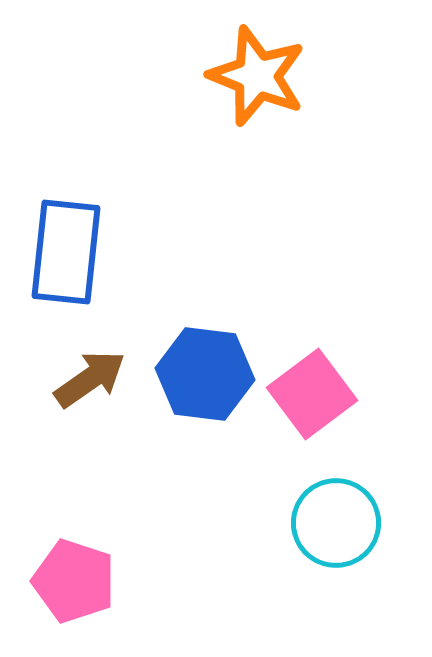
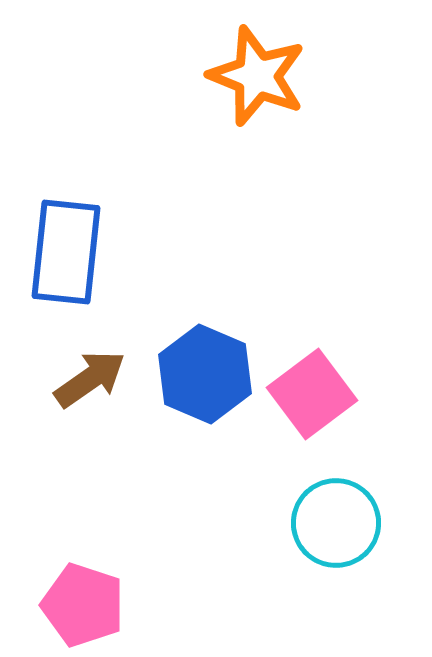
blue hexagon: rotated 16 degrees clockwise
pink pentagon: moved 9 px right, 24 px down
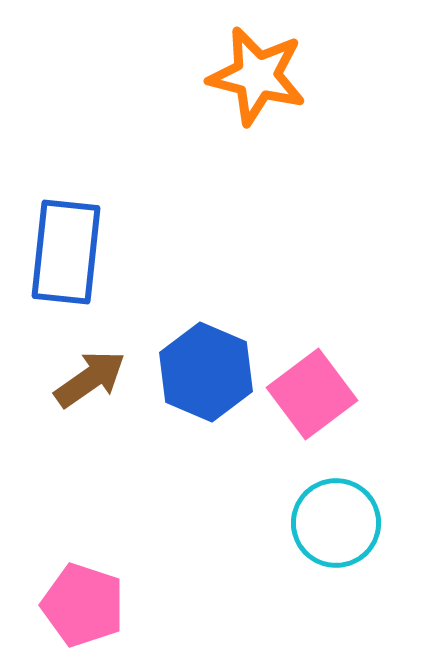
orange star: rotated 8 degrees counterclockwise
blue hexagon: moved 1 px right, 2 px up
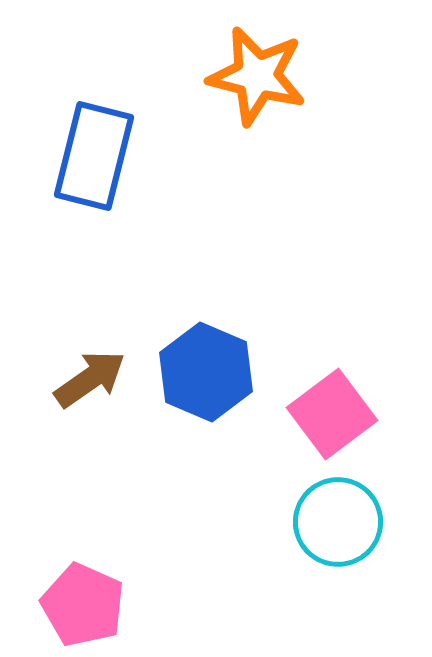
blue rectangle: moved 28 px right, 96 px up; rotated 8 degrees clockwise
pink square: moved 20 px right, 20 px down
cyan circle: moved 2 px right, 1 px up
pink pentagon: rotated 6 degrees clockwise
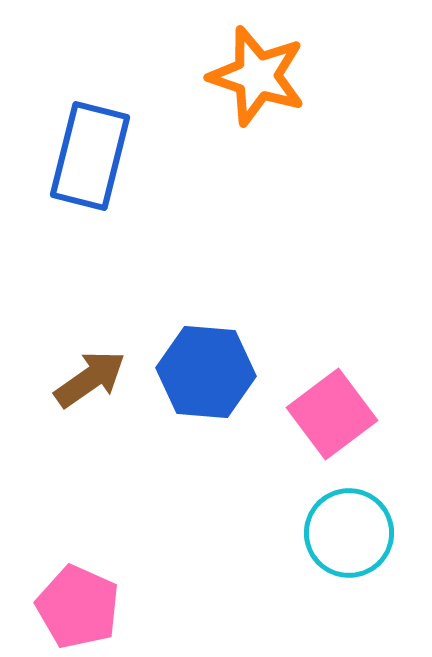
orange star: rotated 4 degrees clockwise
blue rectangle: moved 4 px left
blue hexagon: rotated 18 degrees counterclockwise
cyan circle: moved 11 px right, 11 px down
pink pentagon: moved 5 px left, 2 px down
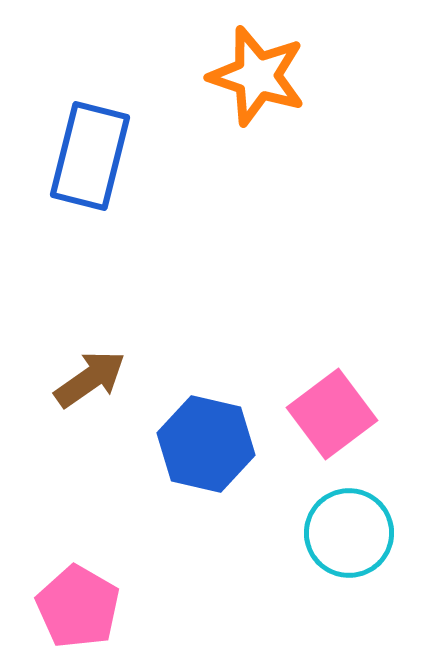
blue hexagon: moved 72 px down; rotated 8 degrees clockwise
pink pentagon: rotated 6 degrees clockwise
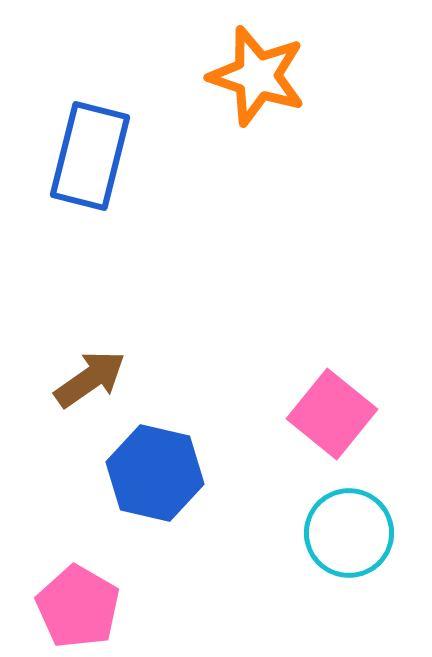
pink square: rotated 14 degrees counterclockwise
blue hexagon: moved 51 px left, 29 px down
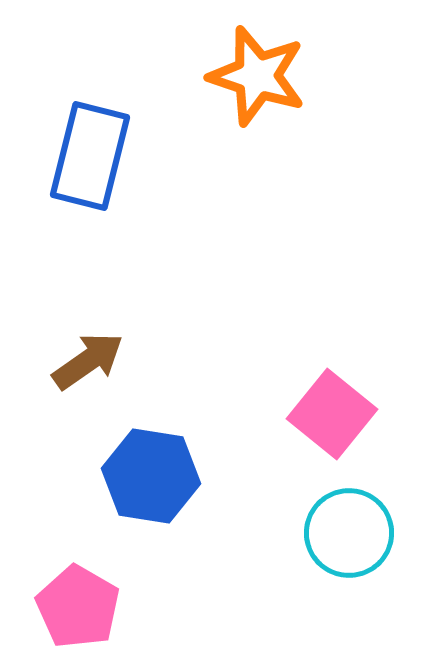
brown arrow: moved 2 px left, 18 px up
blue hexagon: moved 4 px left, 3 px down; rotated 4 degrees counterclockwise
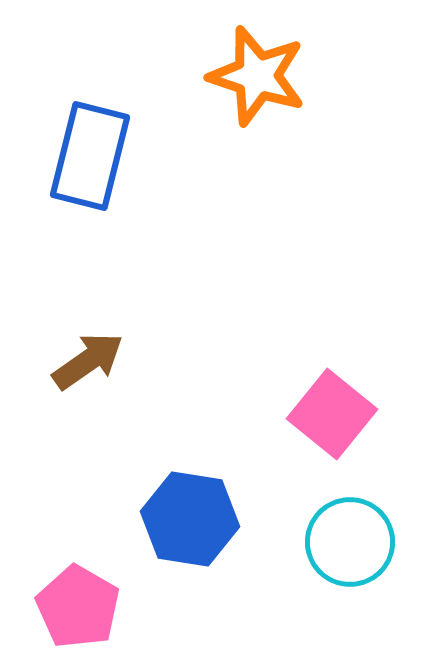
blue hexagon: moved 39 px right, 43 px down
cyan circle: moved 1 px right, 9 px down
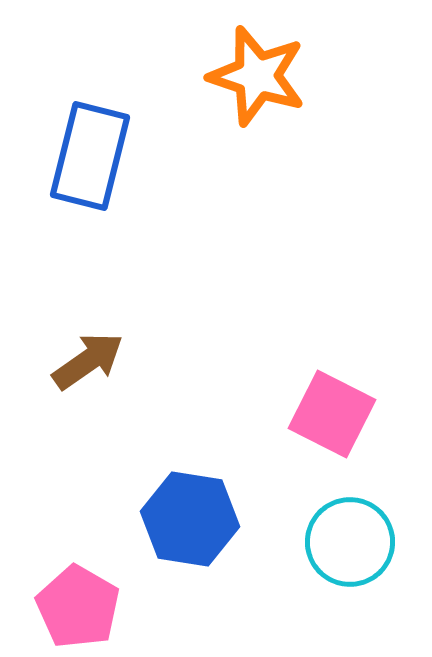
pink square: rotated 12 degrees counterclockwise
